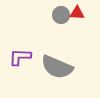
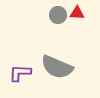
gray circle: moved 3 px left
purple L-shape: moved 16 px down
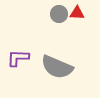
gray circle: moved 1 px right, 1 px up
purple L-shape: moved 2 px left, 15 px up
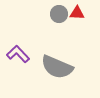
purple L-shape: moved 4 px up; rotated 45 degrees clockwise
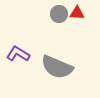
purple L-shape: rotated 15 degrees counterclockwise
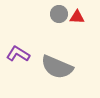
red triangle: moved 4 px down
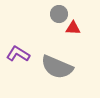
red triangle: moved 4 px left, 11 px down
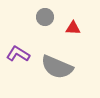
gray circle: moved 14 px left, 3 px down
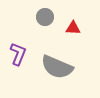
purple L-shape: rotated 80 degrees clockwise
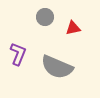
red triangle: rotated 14 degrees counterclockwise
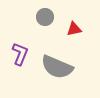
red triangle: moved 1 px right, 1 px down
purple L-shape: moved 2 px right
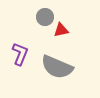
red triangle: moved 13 px left, 1 px down
